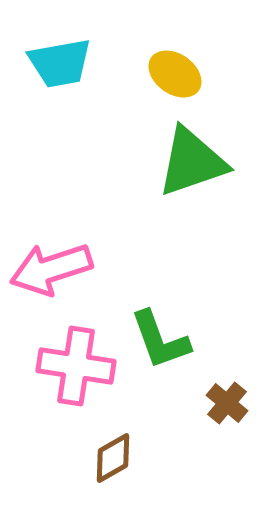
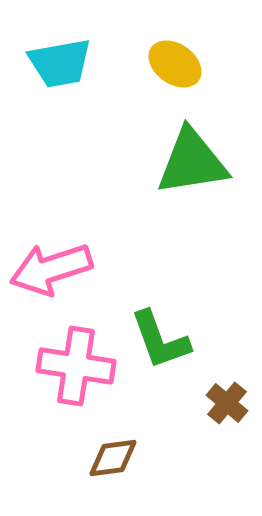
yellow ellipse: moved 10 px up
green triangle: rotated 10 degrees clockwise
brown diamond: rotated 22 degrees clockwise
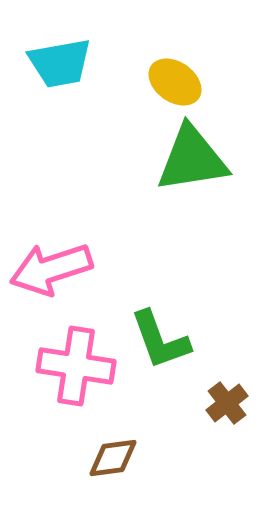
yellow ellipse: moved 18 px down
green triangle: moved 3 px up
brown cross: rotated 12 degrees clockwise
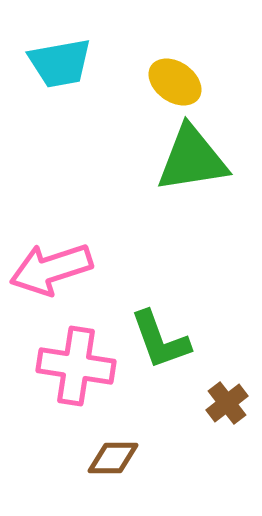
brown diamond: rotated 8 degrees clockwise
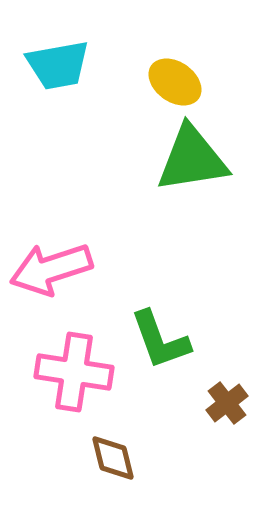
cyan trapezoid: moved 2 px left, 2 px down
pink cross: moved 2 px left, 6 px down
brown diamond: rotated 76 degrees clockwise
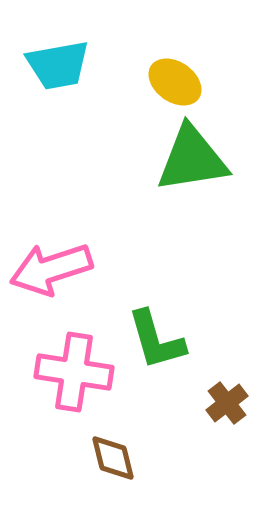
green L-shape: moved 4 px left; rotated 4 degrees clockwise
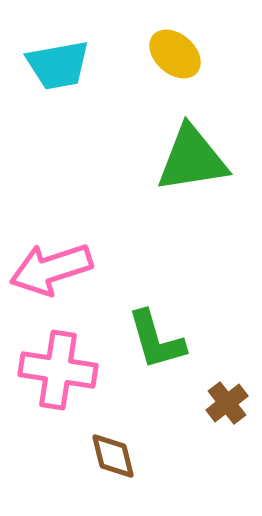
yellow ellipse: moved 28 px up; rotated 6 degrees clockwise
pink cross: moved 16 px left, 2 px up
brown diamond: moved 2 px up
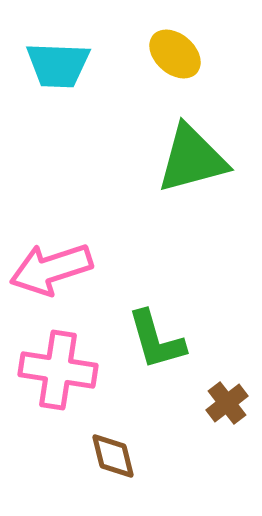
cyan trapezoid: rotated 12 degrees clockwise
green triangle: rotated 6 degrees counterclockwise
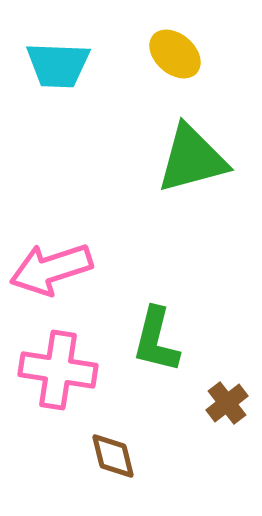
green L-shape: rotated 30 degrees clockwise
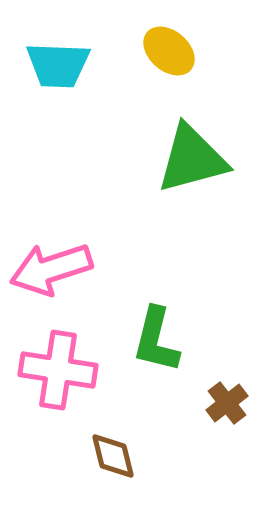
yellow ellipse: moved 6 px left, 3 px up
